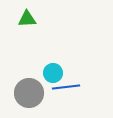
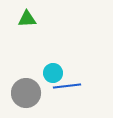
blue line: moved 1 px right, 1 px up
gray circle: moved 3 px left
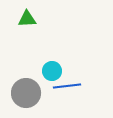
cyan circle: moved 1 px left, 2 px up
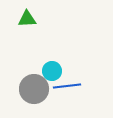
gray circle: moved 8 px right, 4 px up
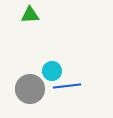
green triangle: moved 3 px right, 4 px up
gray circle: moved 4 px left
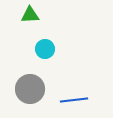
cyan circle: moved 7 px left, 22 px up
blue line: moved 7 px right, 14 px down
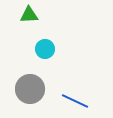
green triangle: moved 1 px left
blue line: moved 1 px right, 1 px down; rotated 32 degrees clockwise
